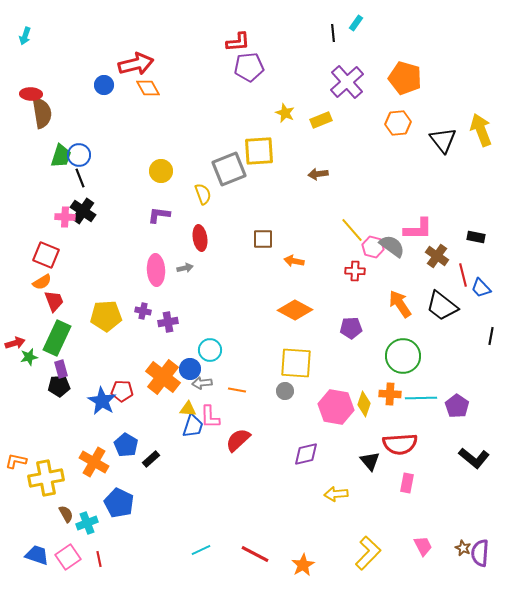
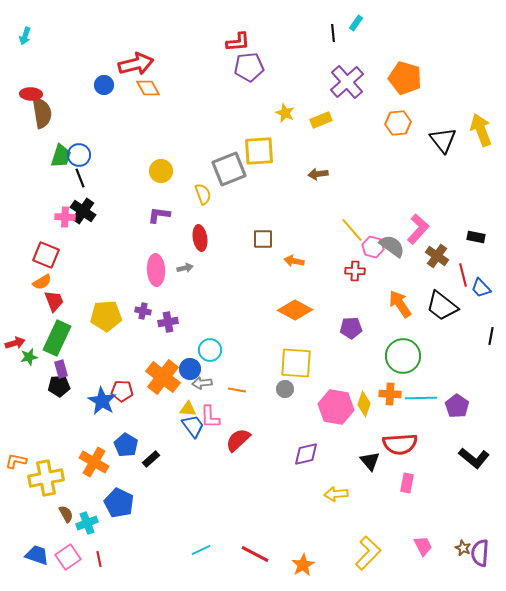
pink L-shape at (418, 229): rotated 48 degrees counterclockwise
gray circle at (285, 391): moved 2 px up
blue trapezoid at (193, 426): rotated 55 degrees counterclockwise
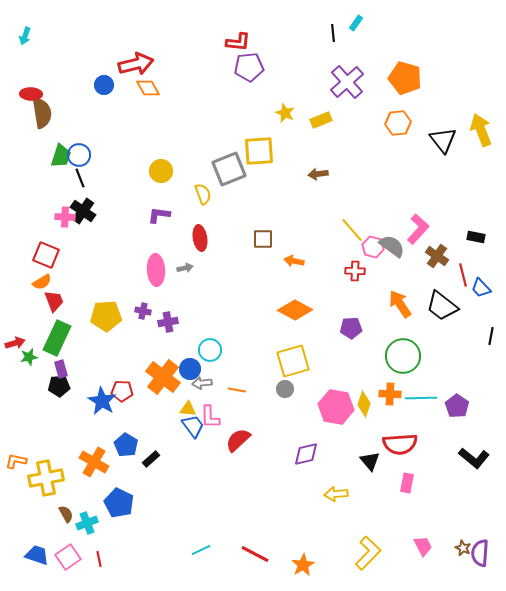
red L-shape at (238, 42): rotated 10 degrees clockwise
yellow square at (296, 363): moved 3 px left, 2 px up; rotated 20 degrees counterclockwise
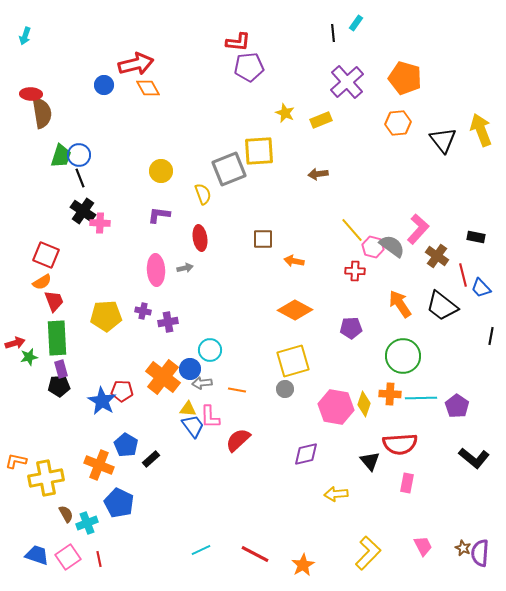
pink cross at (65, 217): moved 35 px right, 6 px down
green rectangle at (57, 338): rotated 28 degrees counterclockwise
orange cross at (94, 462): moved 5 px right, 3 px down; rotated 8 degrees counterclockwise
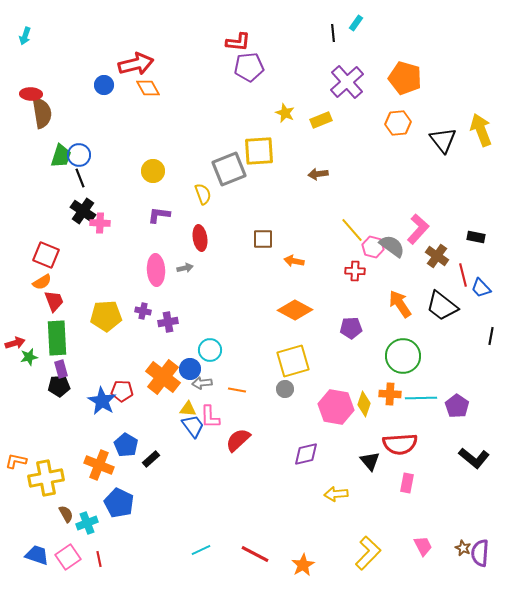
yellow circle at (161, 171): moved 8 px left
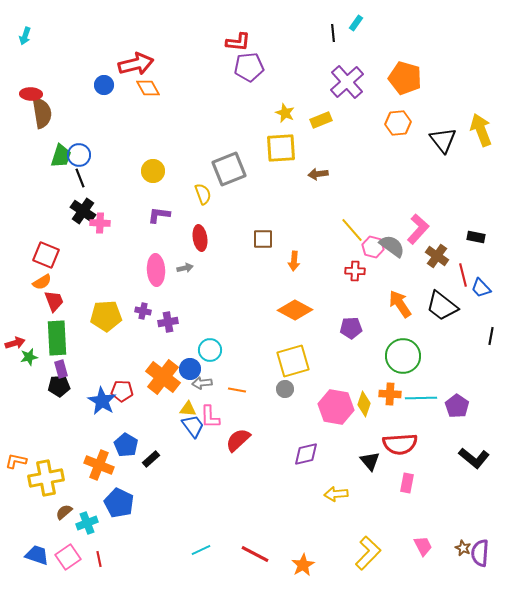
yellow square at (259, 151): moved 22 px right, 3 px up
orange arrow at (294, 261): rotated 96 degrees counterclockwise
brown semicircle at (66, 514): moved 2 px left, 2 px up; rotated 102 degrees counterclockwise
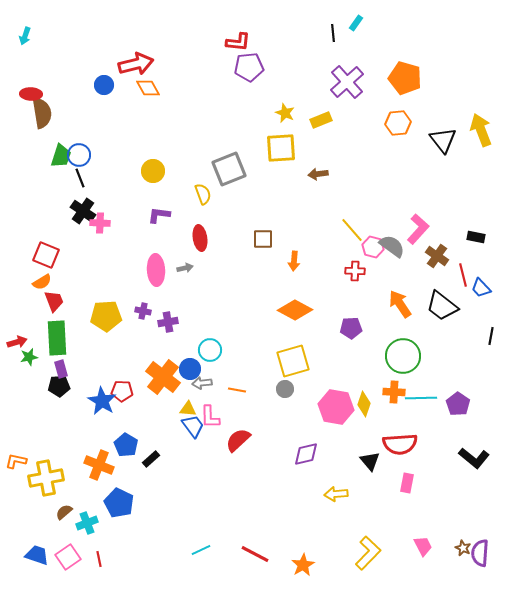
red arrow at (15, 343): moved 2 px right, 1 px up
orange cross at (390, 394): moved 4 px right, 2 px up
purple pentagon at (457, 406): moved 1 px right, 2 px up
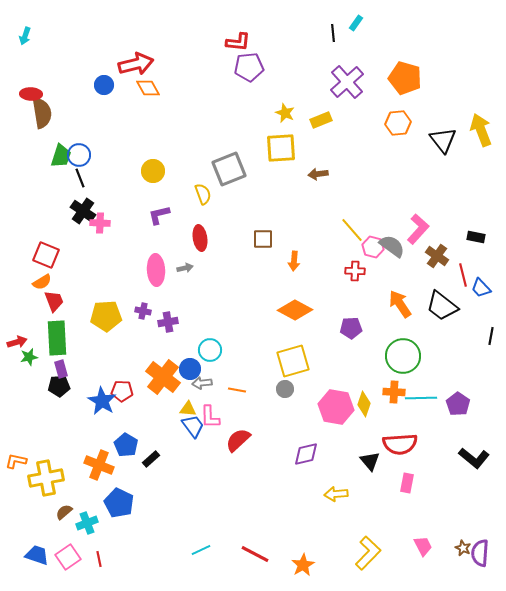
purple L-shape at (159, 215): rotated 20 degrees counterclockwise
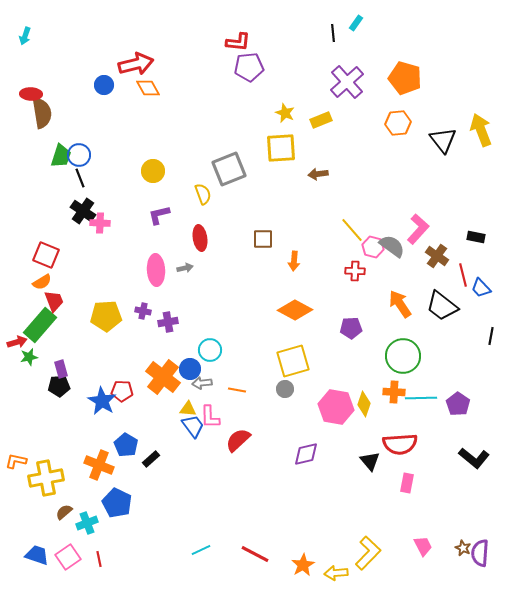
green rectangle at (57, 338): moved 17 px left, 13 px up; rotated 44 degrees clockwise
yellow arrow at (336, 494): moved 79 px down
blue pentagon at (119, 503): moved 2 px left
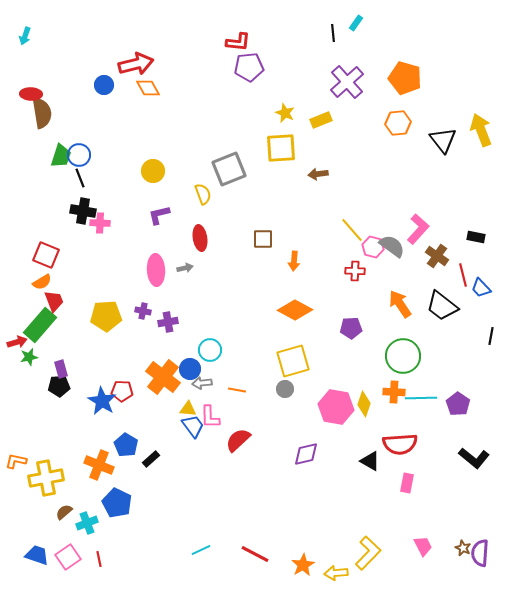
black cross at (83, 211): rotated 25 degrees counterclockwise
black triangle at (370, 461): rotated 20 degrees counterclockwise
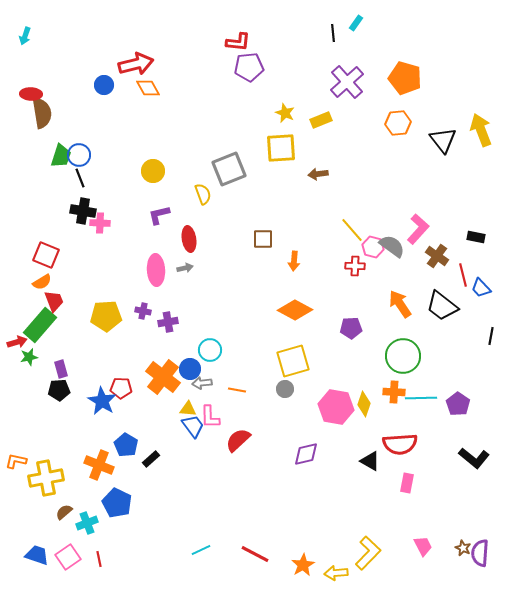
red ellipse at (200, 238): moved 11 px left, 1 px down
red cross at (355, 271): moved 5 px up
black pentagon at (59, 386): moved 4 px down
red pentagon at (122, 391): moved 1 px left, 3 px up
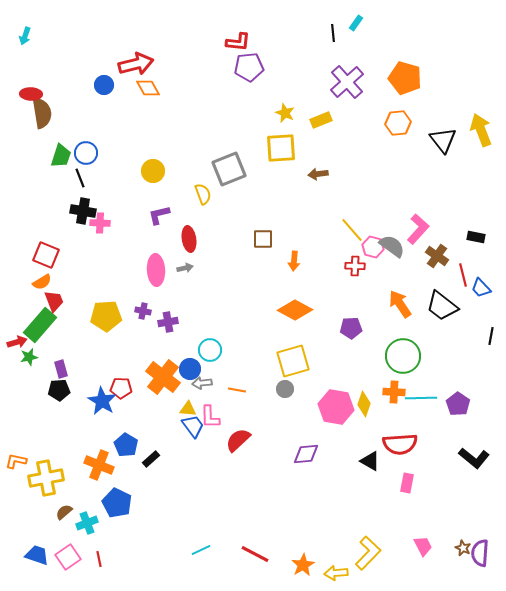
blue circle at (79, 155): moved 7 px right, 2 px up
purple diamond at (306, 454): rotated 8 degrees clockwise
